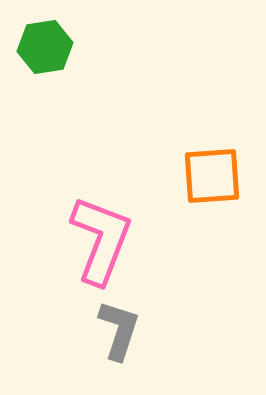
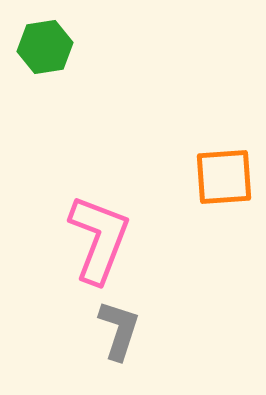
orange square: moved 12 px right, 1 px down
pink L-shape: moved 2 px left, 1 px up
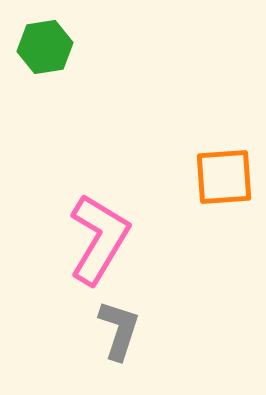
pink L-shape: rotated 10 degrees clockwise
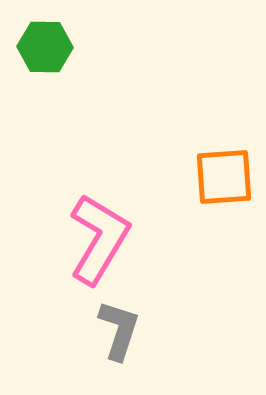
green hexagon: rotated 10 degrees clockwise
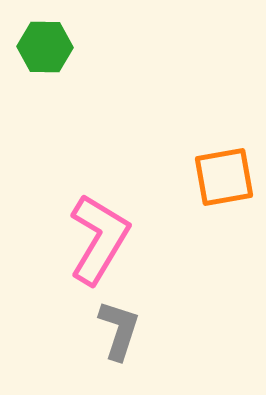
orange square: rotated 6 degrees counterclockwise
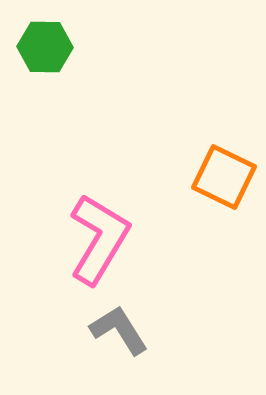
orange square: rotated 36 degrees clockwise
gray L-shape: rotated 50 degrees counterclockwise
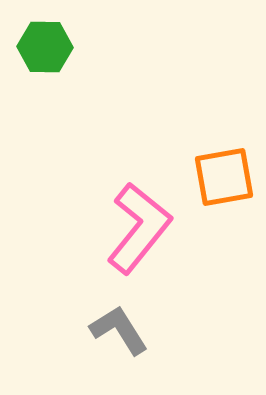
orange square: rotated 36 degrees counterclockwise
pink L-shape: moved 40 px right, 11 px up; rotated 8 degrees clockwise
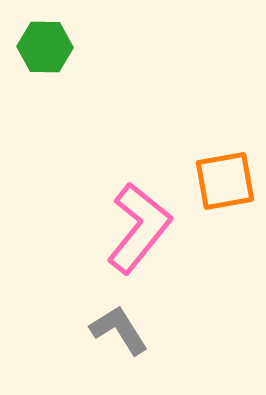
orange square: moved 1 px right, 4 px down
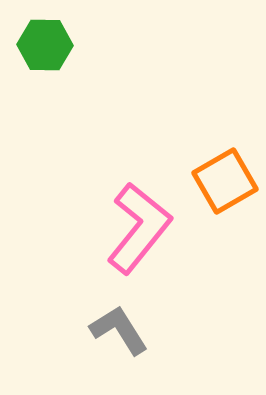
green hexagon: moved 2 px up
orange square: rotated 20 degrees counterclockwise
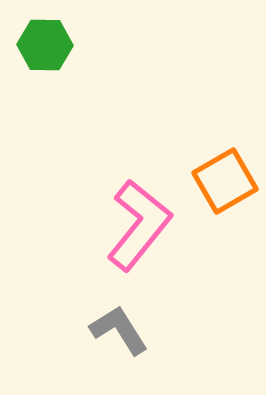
pink L-shape: moved 3 px up
